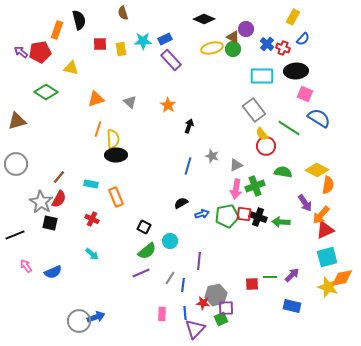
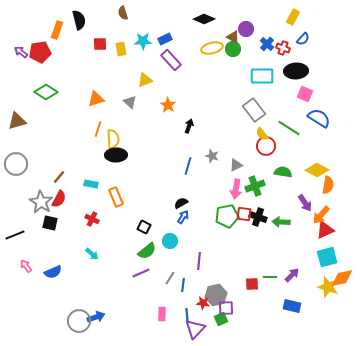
yellow triangle at (71, 68): moved 74 px right, 12 px down; rotated 35 degrees counterclockwise
blue arrow at (202, 214): moved 19 px left, 3 px down; rotated 40 degrees counterclockwise
blue line at (185, 313): moved 2 px right, 2 px down
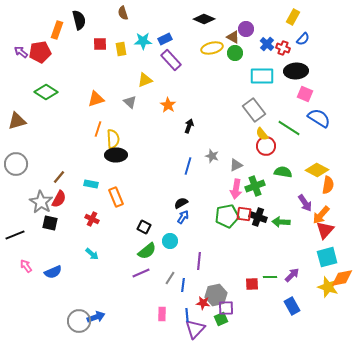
green circle at (233, 49): moved 2 px right, 4 px down
red triangle at (325, 230): rotated 24 degrees counterclockwise
blue rectangle at (292, 306): rotated 48 degrees clockwise
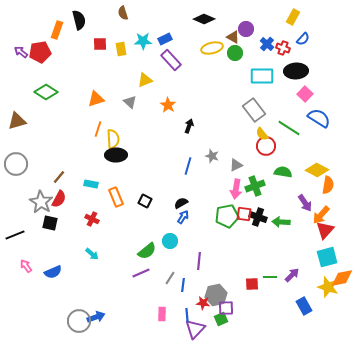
pink square at (305, 94): rotated 21 degrees clockwise
black square at (144, 227): moved 1 px right, 26 px up
blue rectangle at (292, 306): moved 12 px right
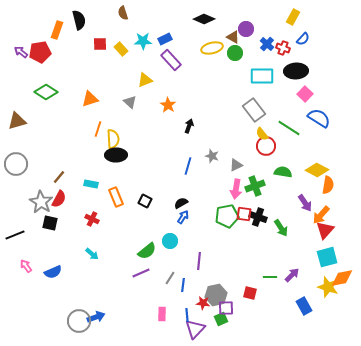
yellow rectangle at (121, 49): rotated 32 degrees counterclockwise
orange triangle at (96, 99): moved 6 px left
green arrow at (281, 222): moved 6 px down; rotated 126 degrees counterclockwise
red square at (252, 284): moved 2 px left, 9 px down; rotated 16 degrees clockwise
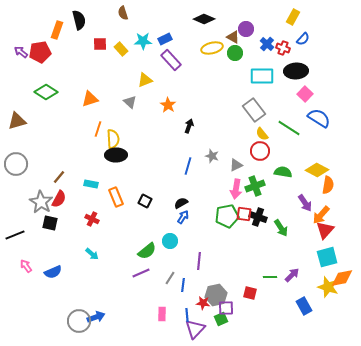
red circle at (266, 146): moved 6 px left, 5 px down
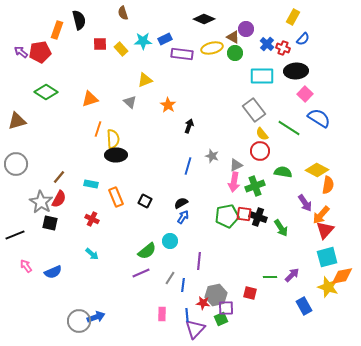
purple rectangle at (171, 60): moved 11 px right, 6 px up; rotated 40 degrees counterclockwise
pink arrow at (236, 189): moved 2 px left, 7 px up
orange diamond at (342, 278): moved 2 px up
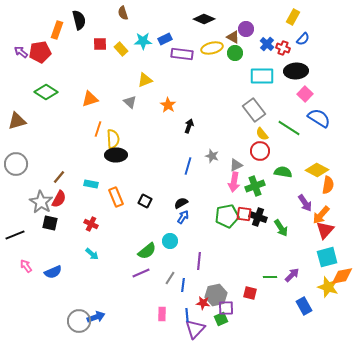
red cross at (92, 219): moved 1 px left, 5 px down
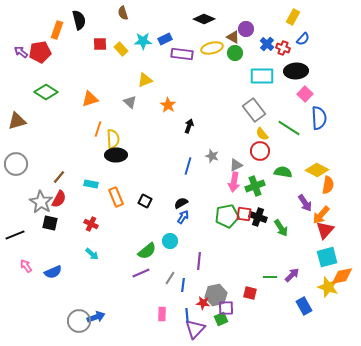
blue semicircle at (319, 118): rotated 55 degrees clockwise
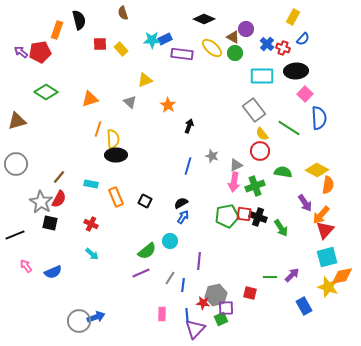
cyan star at (143, 41): moved 9 px right, 1 px up
yellow ellipse at (212, 48): rotated 55 degrees clockwise
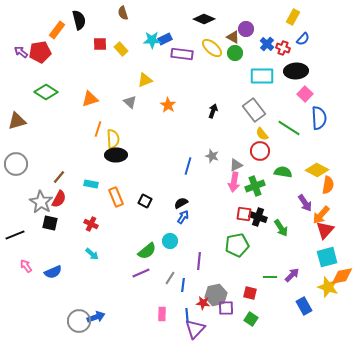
orange rectangle at (57, 30): rotated 18 degrees clockwise
black arrow at (189, 126): moved 24 px right, 15 px up
green pentagon at (227, 216): moved 10 px right, 29 px down
green square at (221, 319): moved 30 px right; rotated 32 degrees counterclockwise
